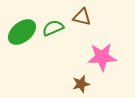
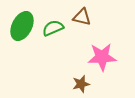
green ellipse: moved 6 px up; rotated 24 degrees counterclockwise
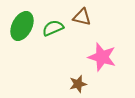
pink star: rotated 20 degrees clockwise
brown star: moved 3 px left
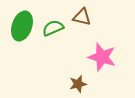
green ellipse: rotated 8 degrees counterclockwise
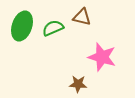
brown star: rotated 18 degrees clockwise
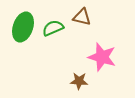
green ellipse: moved 1 px right, 1 px down
brown star: moved 1 px right, 3 px up
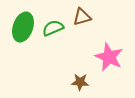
brown triangle: rotated 30 degrees counterclockwise
pink star: moved 7 px right; rotated 8 degrees clockwise
brown star: moved 1 px right, 1 px down
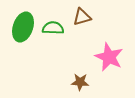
green semicircle: rotated 25 degrees clockwise
